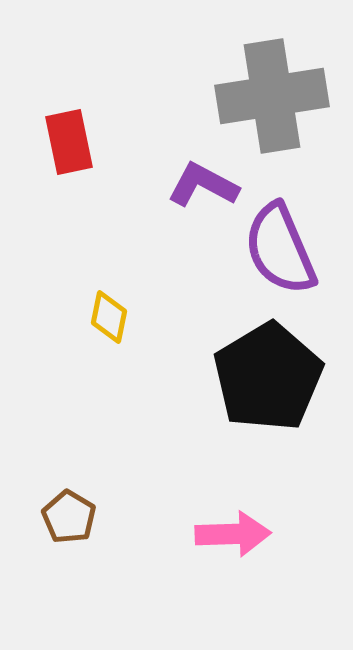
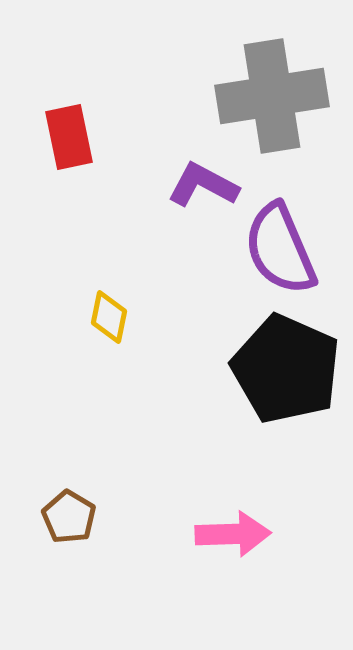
red rectangle: moved 5 px up
black pentagon: moved 18 px right, 8 px up; rotated 17 degrees counterclockwise
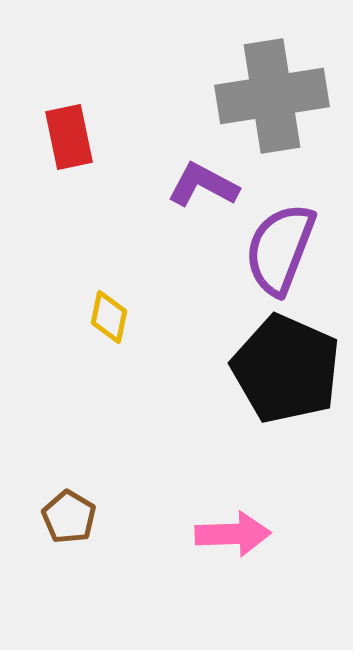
purple semicircle: rotated 44 degrees clockwise
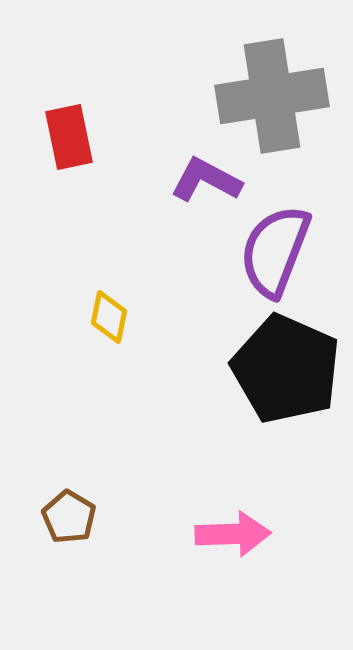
purple L-shape: moved 3 px right, 5 px up
purple semicircle: moved 5 px left, 2 px down
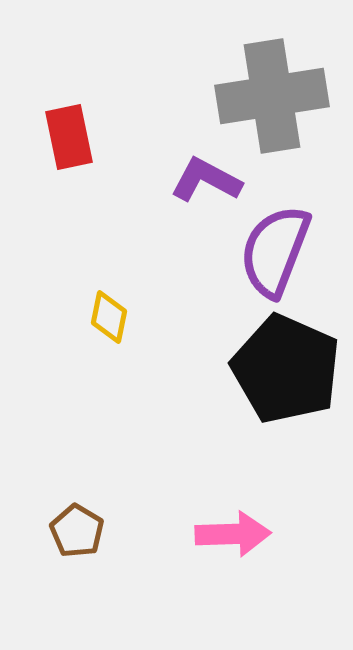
brown pentagon: moved 8 px right, 14 px down
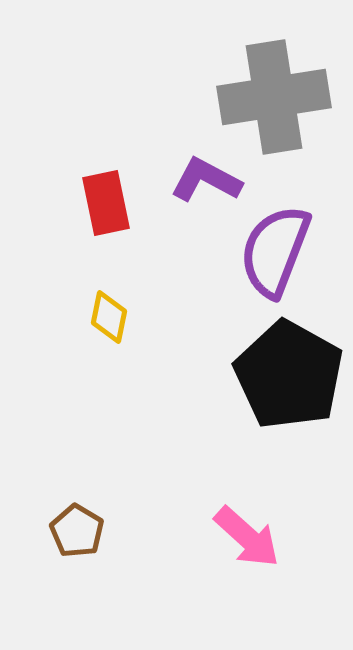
gray cross: moved 2 px right, 1 px down
red rectangle: moved 37 px right, 66 px down
black pentagon: moved 3 px right, 6 px down; rotated 5 degrees clockwise
pink arrow: moved 14 px right, 3 px down; rotated 44 degrees clockwise
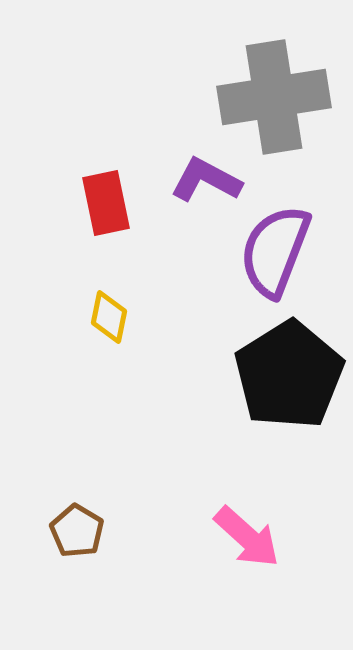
black pentagon: rotated 11 degrees clockwise
